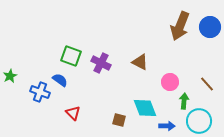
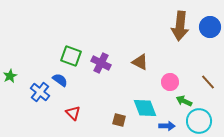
brown arrow: rotated 16 degrees counterclockwise
brown line: moved 1 px right, 2 px up
blue cross: rotated 18 degrees clockwise
green arrow: rotated 70 degrees counterclockwise
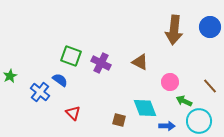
brown arrow: moved 6 px left, 4 px down
brown line: moved 2 px right, 4 px down
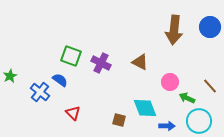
green arrow: moved 3 px right, 3 px up
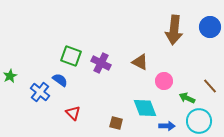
pink circle: moved 6 px left, 1 px up
brown square: moved 3 px left, 3 px down
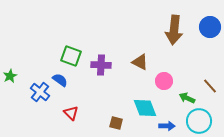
purple cross: moved 2 px down; rotated 24 degrees counterclockwise
red triangle: moved 2 px left
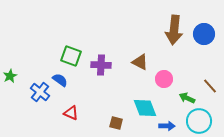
blue circle: moved 6 px left, 7 px down
pink circle: moved 2 px up
red triangle: rotated 21 degrees counterclockwise
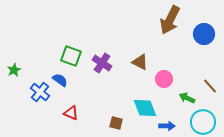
brown arrow: moved 4 px left, 10 px up; rotated 20 degrees clockwise
purple cross: moved 1 px right, 2 px up; rotated 30 degrees clockwise
green star: moved 4 px right, 6 px up
cyan circle: moved 4 px right, 1 px down
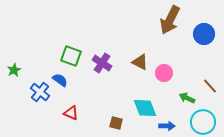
pink circle: moved 6 px up
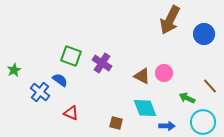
brown triangle: moved 2 px right, 14 px down
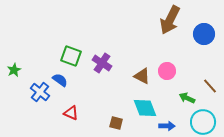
pink circle: moved 3 px right, 2 px up
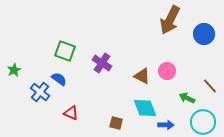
green square: moved 6 px left, 5 px up
blue semicircle: moved 1 px left, 1 px up
blue arrow: moved 1 px left, 1 px up
